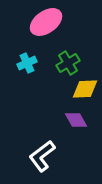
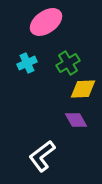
yellow diamond: moved 2 px left
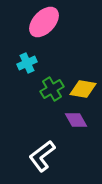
pink ellipse: moved 2 px left; rotated 12 degrees counterclockwise
green cross: moved 16 px left, 26 px down
yellow diamond: rotated 12 degrees clockwise
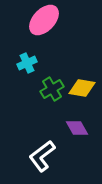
pink ellipse: moved 2 px up
yellow diamond: moved 1 px left, 1 px up
purple diamond: moved 1 px right, 8 px down
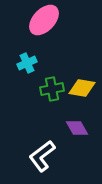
green cross: rotated 20 degrees clockwise
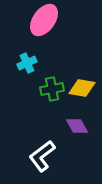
pink ellipse: rotated 8 degrees counterclockwise
purple diamond: moved 2 px up
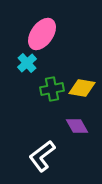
pink ellipse: moved 2 px left, 14 px down
cyan cross: rotated 18 degrees counterclockwise
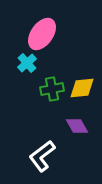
yellow diamond: rotated 16 degrees counterclockwise
